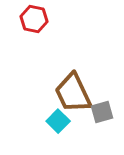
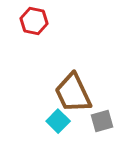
red hexagon: moved 2 px down
gray square: moved 9 px down
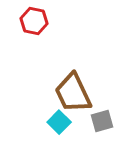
cyan square: moved 1 px right, 1 px down
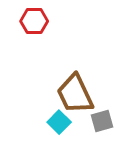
red hexagon: rotated 12 degrees counterclockwise
brown trapezoid: moved 2 px right, 1 px down
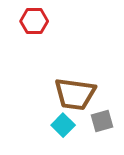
brown trapezoid: rotated 57 degrees counterclockwise
cyan square: moved 4 px right, 3 px down
